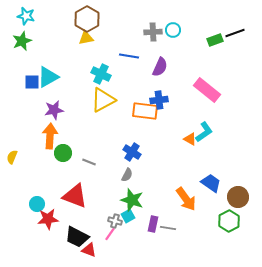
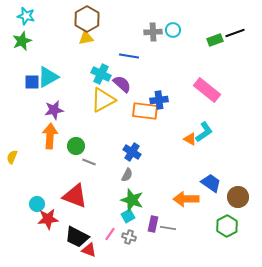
purple semicircle at (160, 67): moved 38 px left, 17 px down; rotated 72 degrees counterclockwise
green circle at (63, 153): moved 13 px right, 7 px up
orange arrow at (186, 199): rotated 125 degrees clockwise
gray cross at (115, 221): moved 14 px right, 16 px down
green hexagon at (229, 221): moved 2 px left, 5 px down
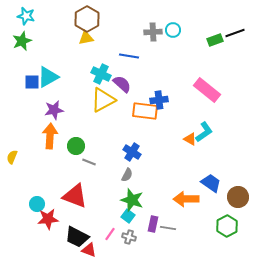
cyan square at (128, 216): rotated 24 degrees counterclockwise
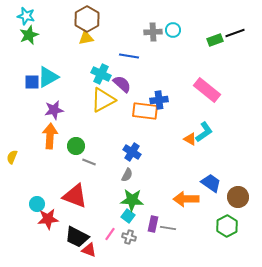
green star at (22, 41): moved 7 px right, 6 px up
green star at (132, 200): rotated 15 degrees counterclockwise
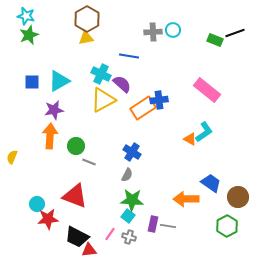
green rectangle at (215, 40): rotated 42 degrees clockwise
cyan triangle at (48, 77): moved 11 px right, 4 px down
orange rectangle at (145, 111): moved 2 px left, 3 px up; rotated 40 degrees counterclockwise
gray line at (168, 228): moved 2 px up
red triangle at (89, 250): rotated 28 degrees counterclockwise
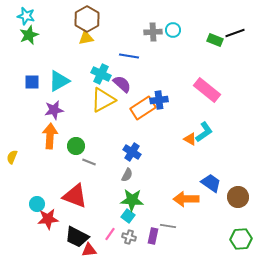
purple rectangle at (153, 224): moved 12 px down
green hexagon at (227, 226): moved 14 px right, 13 px down; rotated 25 degrees clockwise
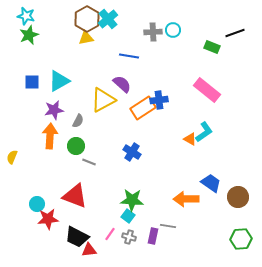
green rectangle at (215, 40): moved 3 px left, 7 px down
cyan cross at (101, 74): moved 7 px right, 55 px up; rotated 24 degrees clockwise
gray semicircle at (127, 175): moved 49 px left, 54 px up
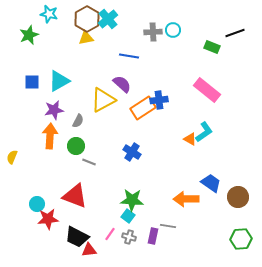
cyan star at (26, 16): moved 23 px right, 2 px up
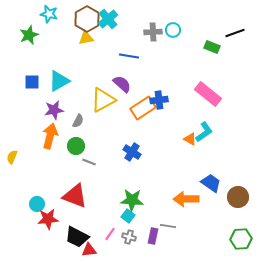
pink rectangle at (207, 90): moved 1 px right, 4 px down
orange arrow at (50, 136): rotated 10 degrees clockwise
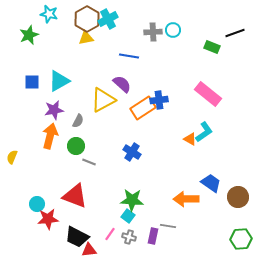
cyan cross at (108, 19): rotated 12 degrees clockwise
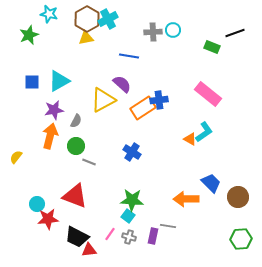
gray semicircle at (78, 121): moved 2 px left
yellow semicircle at (12, 157): moved 4 px right; rotated 16 degrees clockwise
blue trapezoid at (211, 183): rotated 10 degrees clockwise
